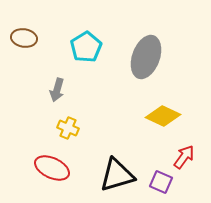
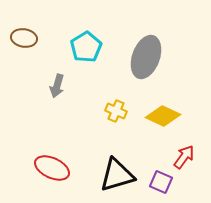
gray arrow: moved 4 px up
yellow cross: moved 48 px right, 17 px up
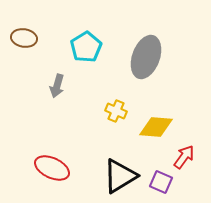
yellow diamond: moved 7 px left, 11 px down; rotated 20 degrees counterclockwise
black triangle: moved 3 px right, 1 px down; rotated 15 degrees counterclockwise
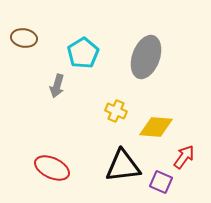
cyan pentagon: moved 3 px left, 6 px down
black triangle: moved 3 px right, 10 px up; rotated 24 degrees clockwise
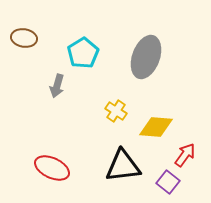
yellow cross: rotated 10 degrees clockwise
red arrow: moved 1 px right, 2 px up
purple square: moved 7 px right; rotated 15 degrees clockwise
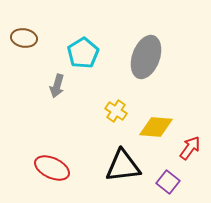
red arrow: moved 5 px right, 7 px up
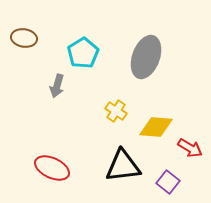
red arrow: rotated 85 degrees clockwise
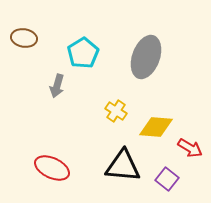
black triangle: rotated 12 degrees clockwise
purple square: moved 1 px left, 3 px up
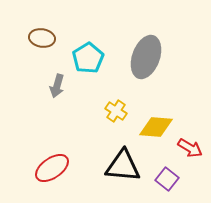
brown ellipse: moved 18 px right
cyan pentagon: moved 5 px right, 5 px down
red ellipse: rotated 60 degrees counterclockwise
